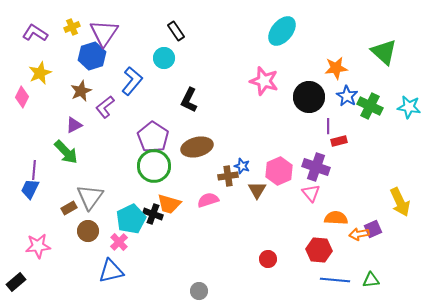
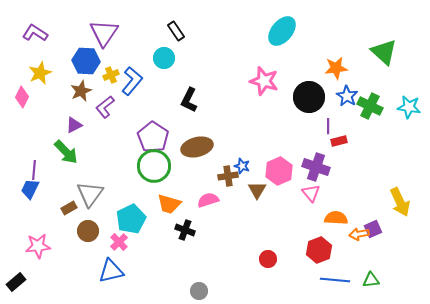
yellow cross at (72, 27): moved 39 px right, 48 px down
blue hexagon at (92, 56): moved 6 px left, 5 px down; rotated 20 degrees clockwise
gray triangle at (90, 197): moved 3 px up
black cross at (153, 214): moved 32 px right, 16 px down
red hexagon at (319, 250): rotated 25 degrees counterclockwise
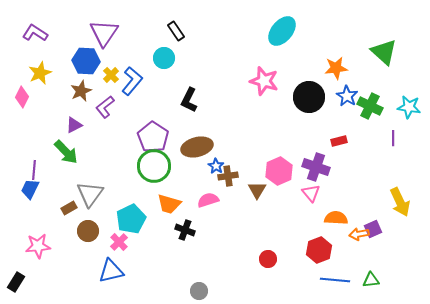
yellow cross at (111, 75): rotated 21 degrees counterclockwise
purple line at (328, 126): moved 65 px right, 12 px down
blue star at (242, 166): moved 26 px left; rotated 14 degrees clockwise
black rectangle at (16, 282): rotated 18 degrees counterclockwise
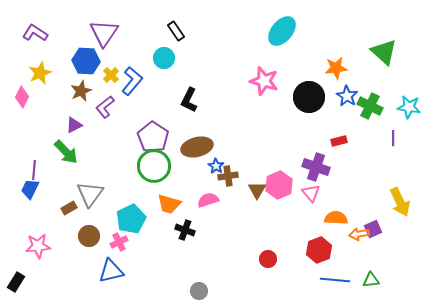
pink hexagon at (279, 171): moved 14 px down
brown circle at (88, 231): moved 1 px right, 5 px down
pink cross at (119, 242): rotated 18 degrees clockwise
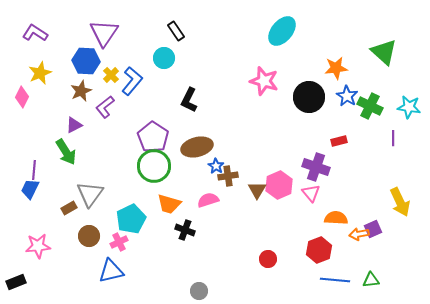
green arrow at (66, 152): rotated 12 degrees clockwise
black rectangle at (16, 282): rotated 36 degrees clockwise
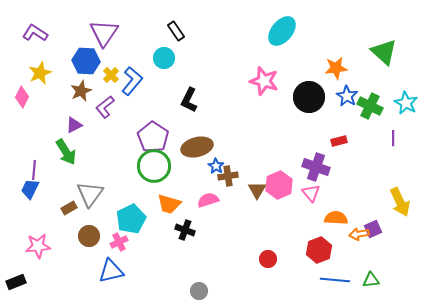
cyan star at (409, 107): moved 3 px left, 4 px up; rotated 20 degrees clockwise
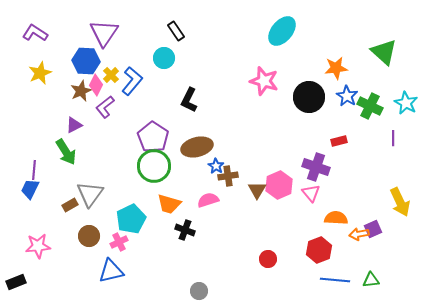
pink diamond at (22, 97): moved 74 px right, 12 px up
brown rectangle at (69, 208): moved 1 px right, 3 px up
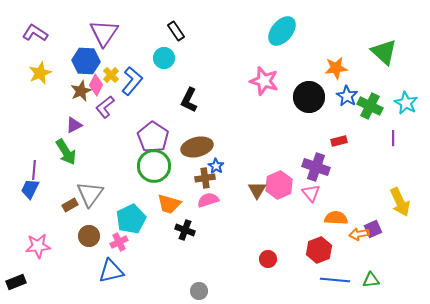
brown cross at (228, 176): moved 23 px left, 2 px down
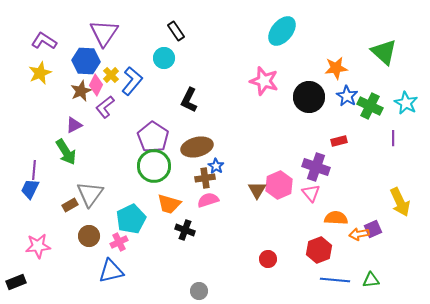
purple L-shape at (35, 33): moved 9 px right, 8 px down
